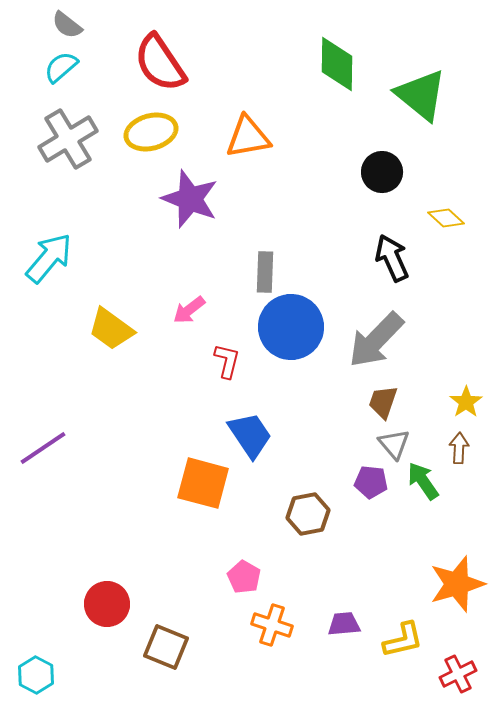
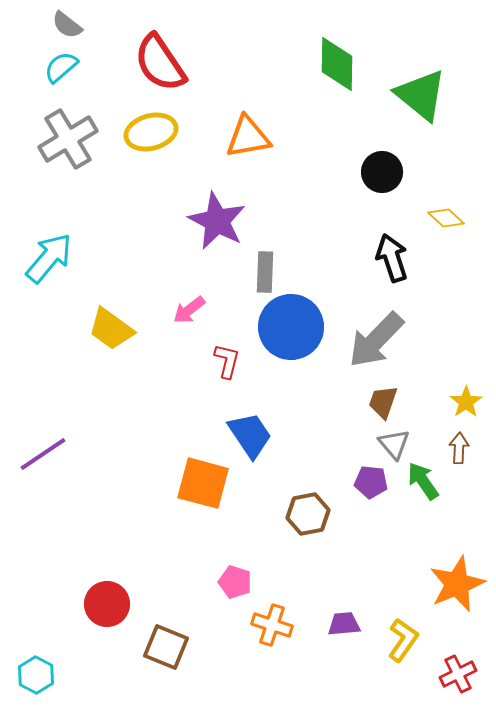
purple star: moved 27 px right, 22 px down; rotated 6 degrees clockwise
black arrow: rotated 6 degrees clockwise
purple line: moved 6 px down
pink pentagon: moved 9 px left, 5 px down; rotated 12 degrees counterclockwise
orange star: rotated 6 degrees counterclockwise
yellow L-shape: rotated 42 degrees counterclockwise
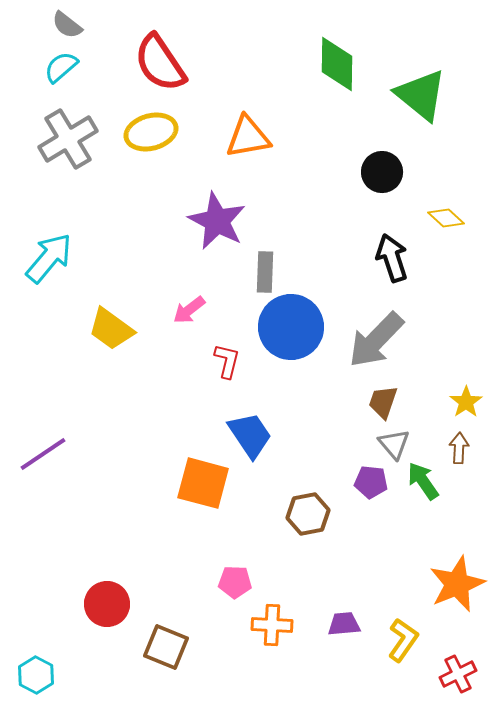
pink pentagon: rotated 16 degrees counterclockwise
orange cross: rotated 15 degrees counterclockwise
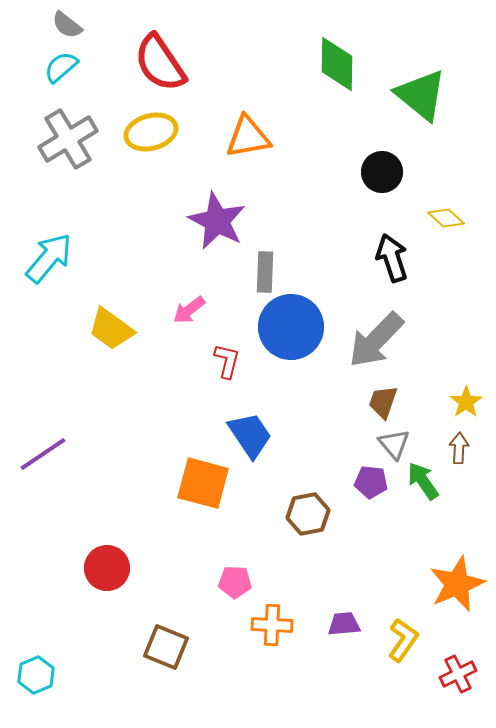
red circle: moved 36 px up
cyan hexagon: rotated 9 degrees clockwise
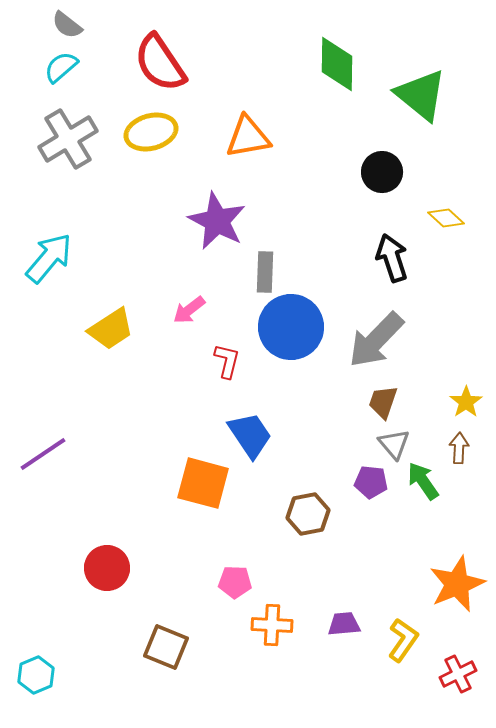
yellow trapezoid: rotated 69 degrees counterclockwise
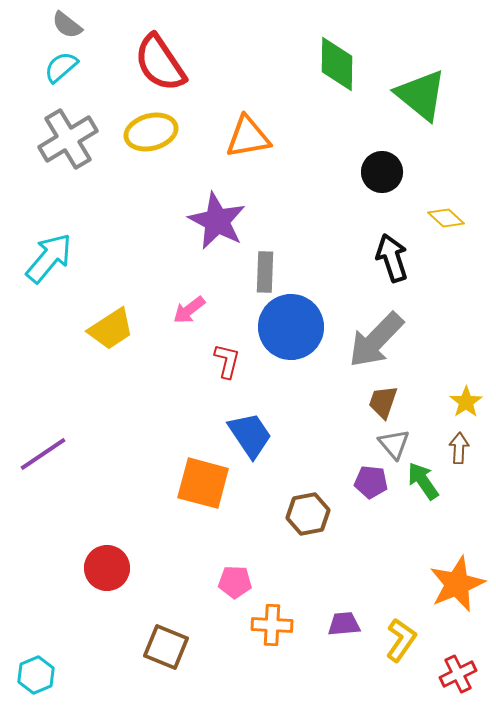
yellow L-shape: moved 2 px left
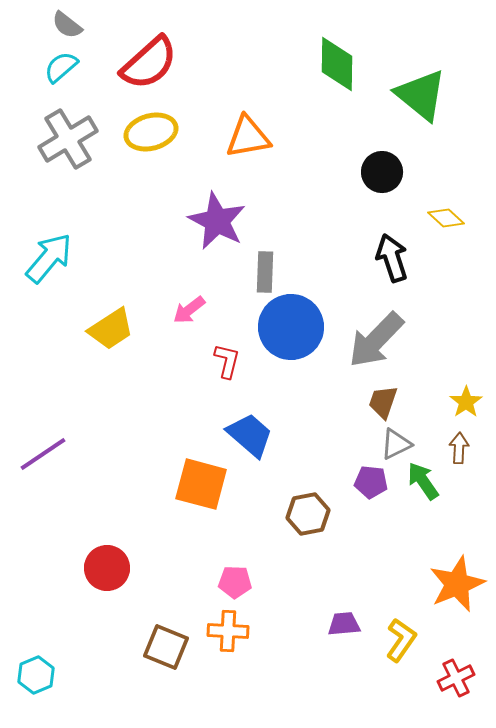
red semicircle: moved 11 px left; rotated 98 degrees counterclockwise
blue trapezoid: rotated 15 degrees counterclockwise
gray triangle: moved 2 px right; rotated 44 degrees clockwise
orange square: moved 2 px left, 1 px down
orange cross: moved 44 px left, 6 px down
red cross: moved 2 px left, 4 px down
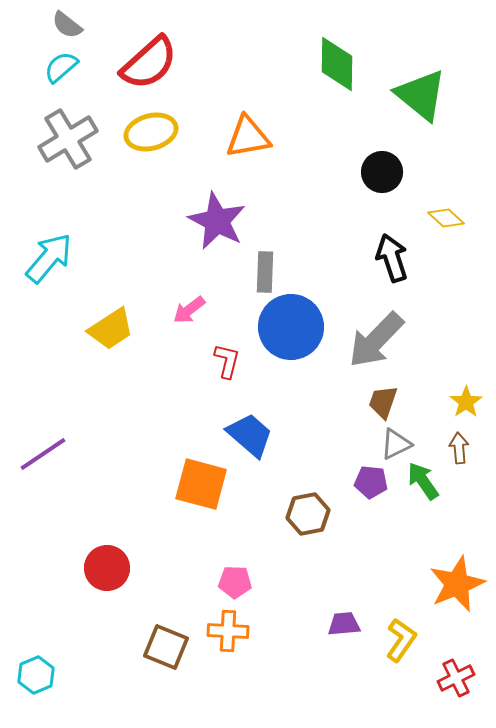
brown arrow: rotated 8 degrees counterclockwise
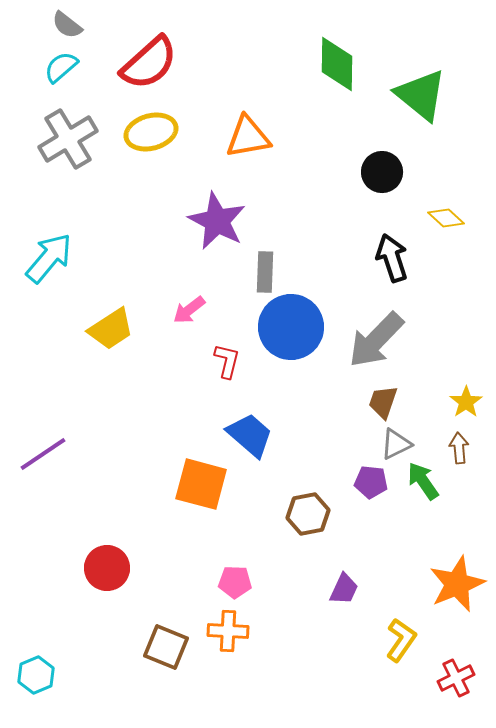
purple trapezoid: moved 35 px up; rotated 120 degrees clockwise
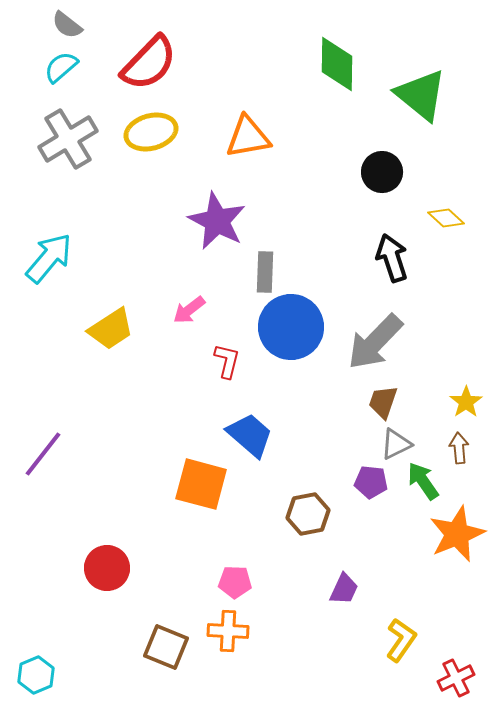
red semicircle: rotated 4 degrees counterclockwise
gray arrow: moved 1 px left, 2 px down
purple line: rotated 18 degrees counterclockwise
orange star: moved 50 px up
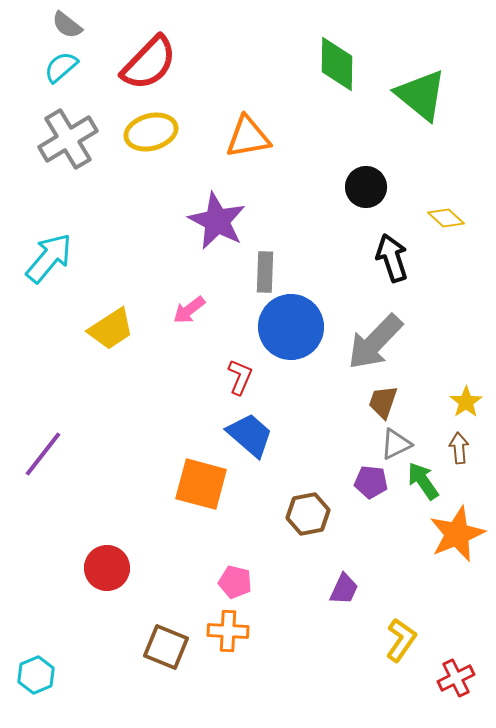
black circle: moved 16 px left, 15 px down
red L-shape: moved 13 px right, 16 px down; rotated 9 degrees clockwise
pink pentagon: rotated 12 degrees clockwise
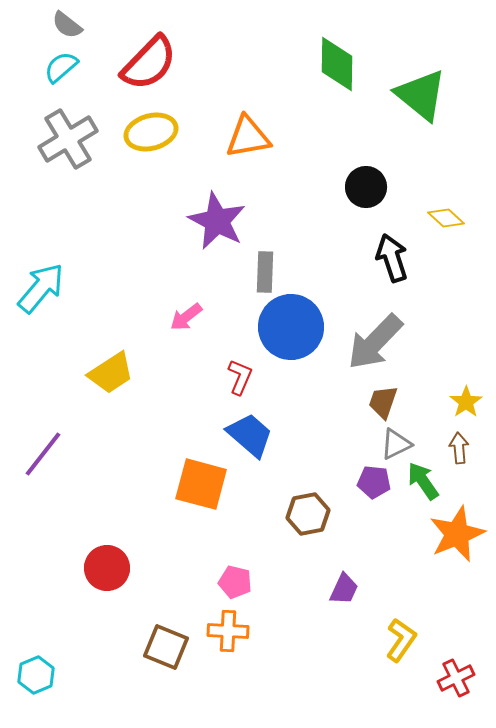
cyan arrow: moved 8 px left, 30 px down
pink arrow: moved 3 px left, 7 px down
yellow trapezoid: moved 44 px down
purple pentagon: moved 3 px right
